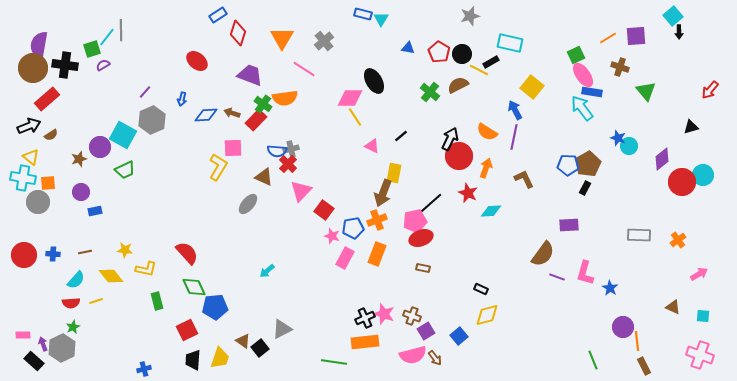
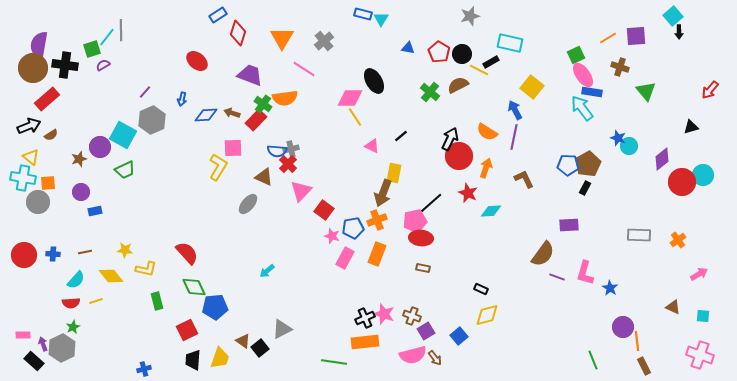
red ellipse at (421, 238): rotated 25 degrees clockwise
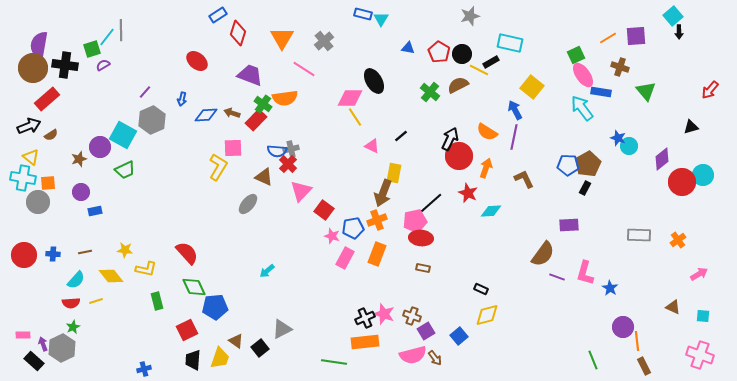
blue rectangle at (592, 92): moved 9 px right
brown triangle at (243, 341): moved 7 px left
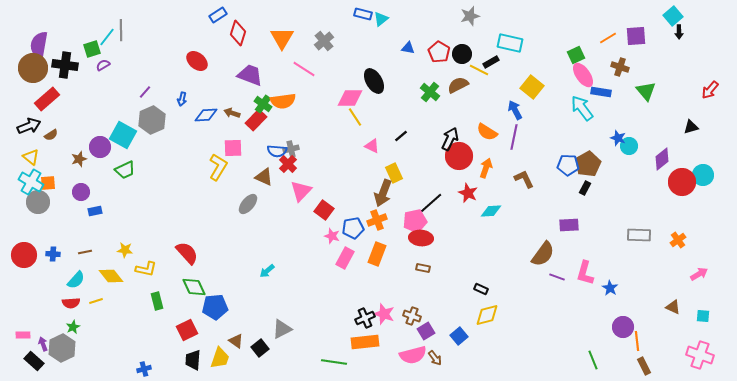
cyan triangle at (381, 19): rotated 21 degrees clockwise
orange semicircle at (285, 98): moved 2 px left, 3 px down
yellow rectangle at (394, 173): rotated 36 degrees counterclockwise
cyan cross at (23, 178): moved 8 px right, 4 px down; rotated 20 degrees clockwise
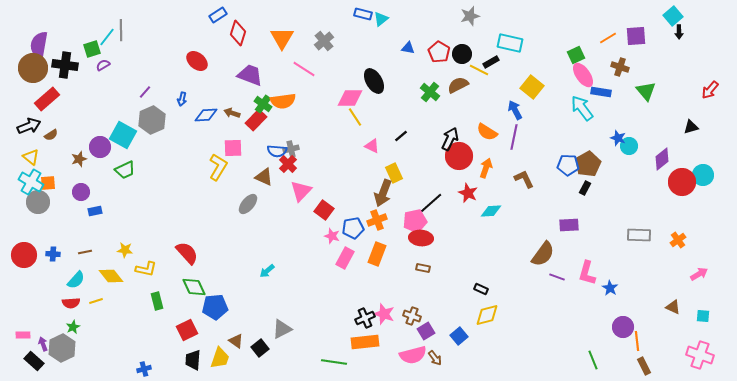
pink L-shape at (585, 273): moved 2 px right
